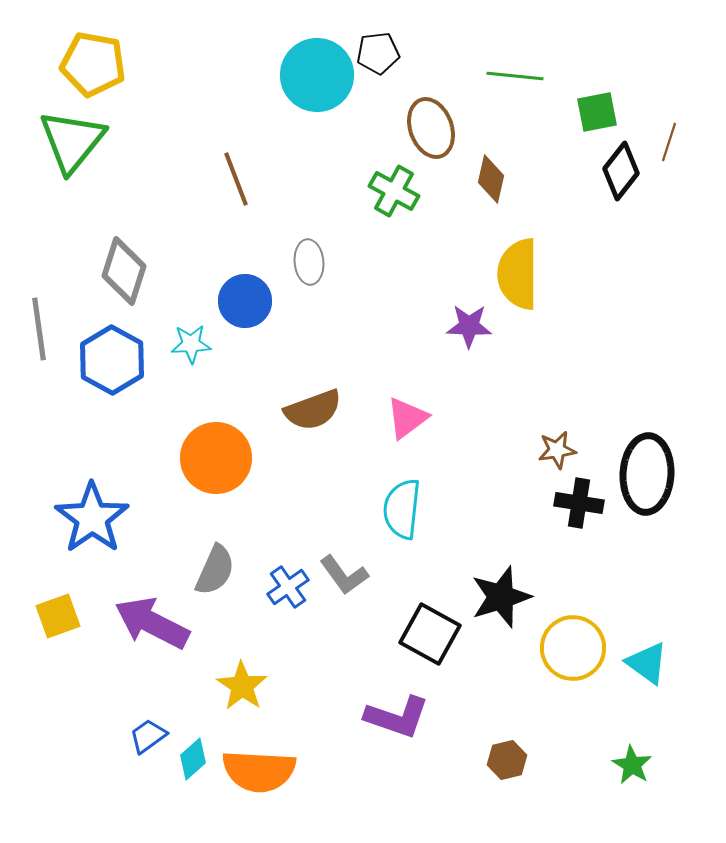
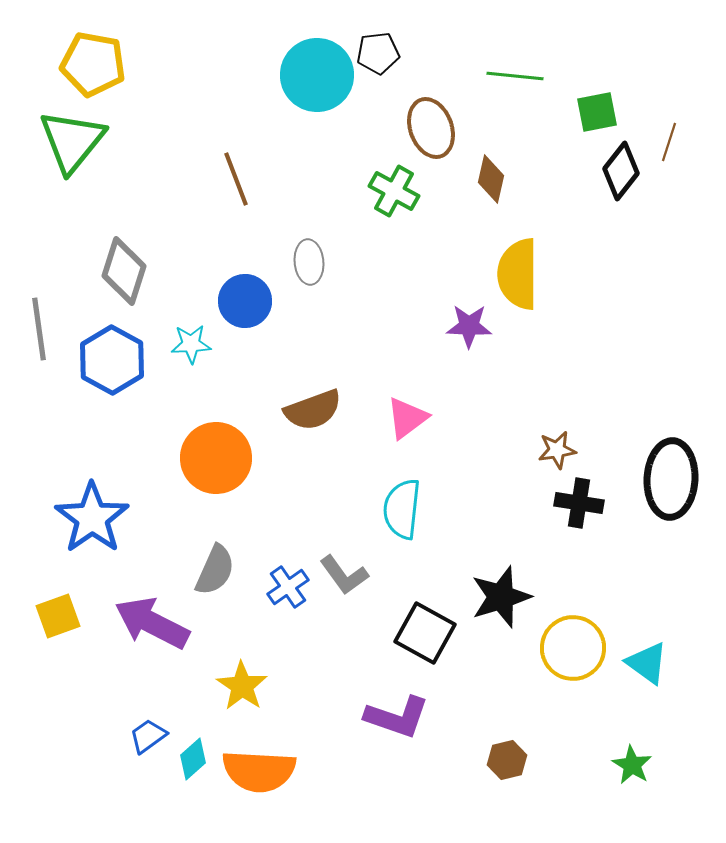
black ellipse at (647, 474): moved 24 px right, 5 px down
black square at (430, 634): moved 5 px left, 1 px up
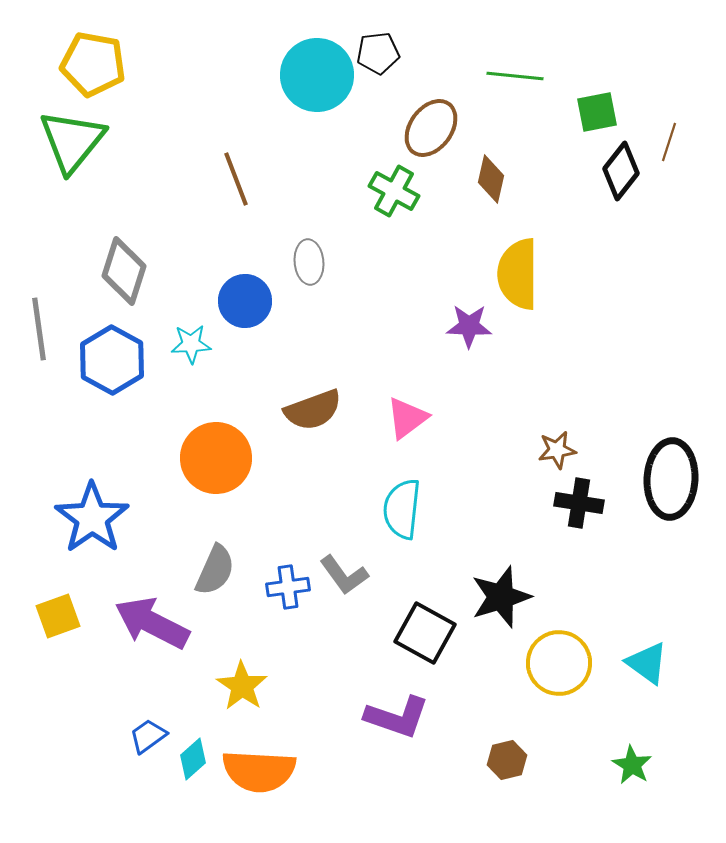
brown ellipse at (431, 128): rotated 56 degrees clockwise
blue cross at (288, 587): rotated 27 degrees clockwise
yellow circle at (573, 648): moved 14 px left, 15 px down
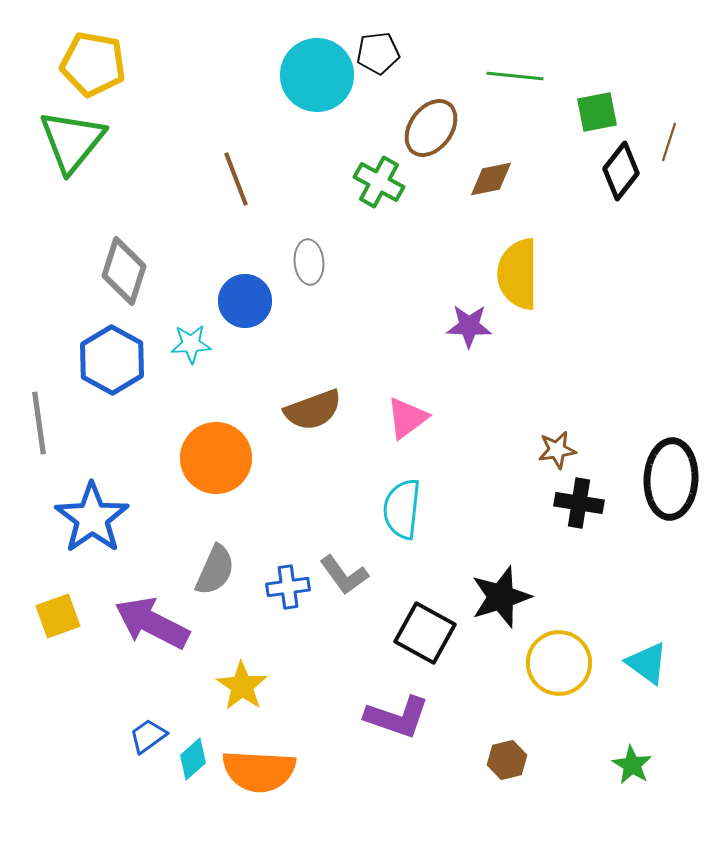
brown diamond at (491, 179): rotated 66 degrees clockwise
green cross at (394, 191): moved 15 px left, 9 px up
gray line at (39, 329): moved 94 px down
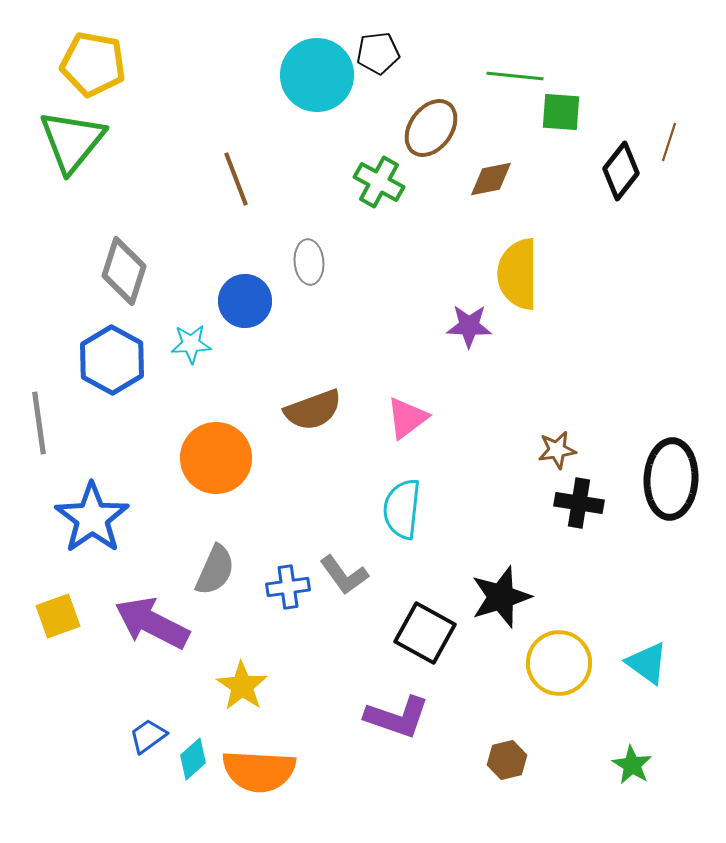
green square at (597, 112): moved 36 px left; rotated 15 degrees clockwise
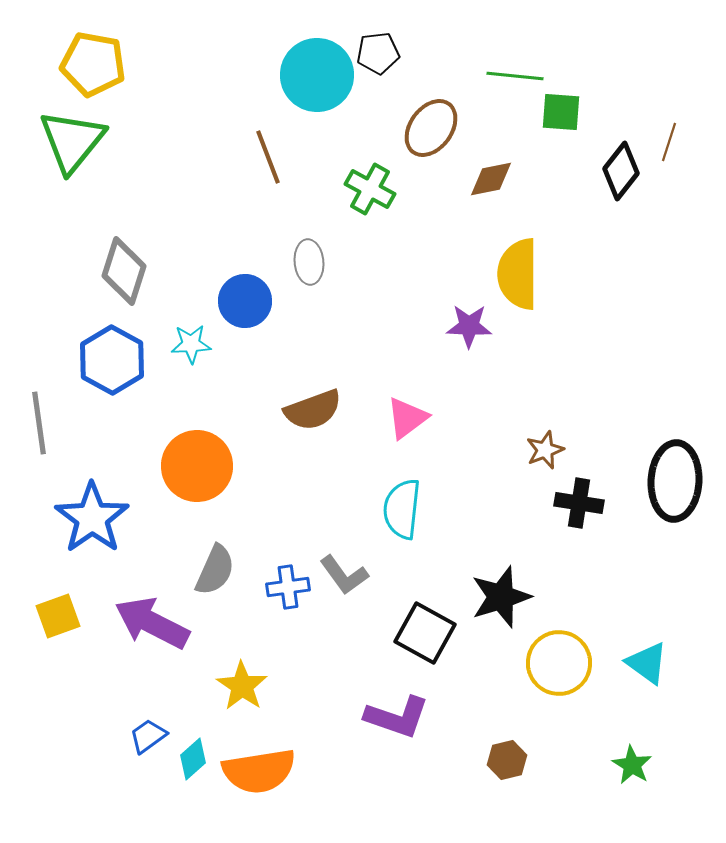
brown line at (236, 179): moved 32 px right, 22 px up
green cross at (379, 182): moved 9 px left, 7 px down
brown star at (557, 450): moved 12 px left; rotated 12 degrees counterclockwise
orange circle at (216, 458): moved 19 px left, 8 px down
black ellipse at (671, 479): moved 4 px right, 2 px down
orange semicircle at (259, 771): rotated 12 degrees counterclockwise
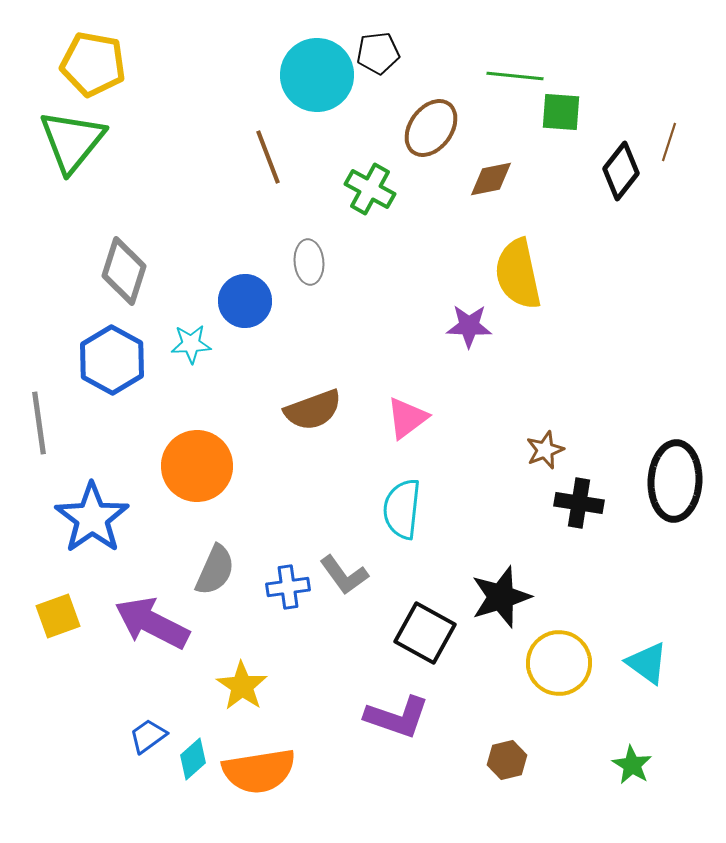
yellow semicircle at (518, 274): rotated 12 degrees counterclockwise
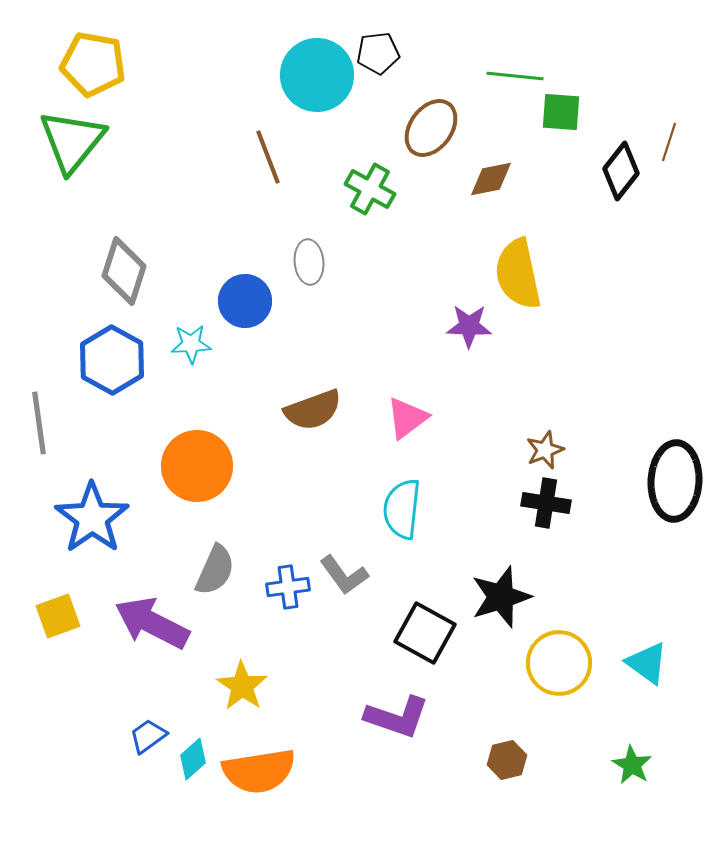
black cross at (579, 503): moved 33 px left
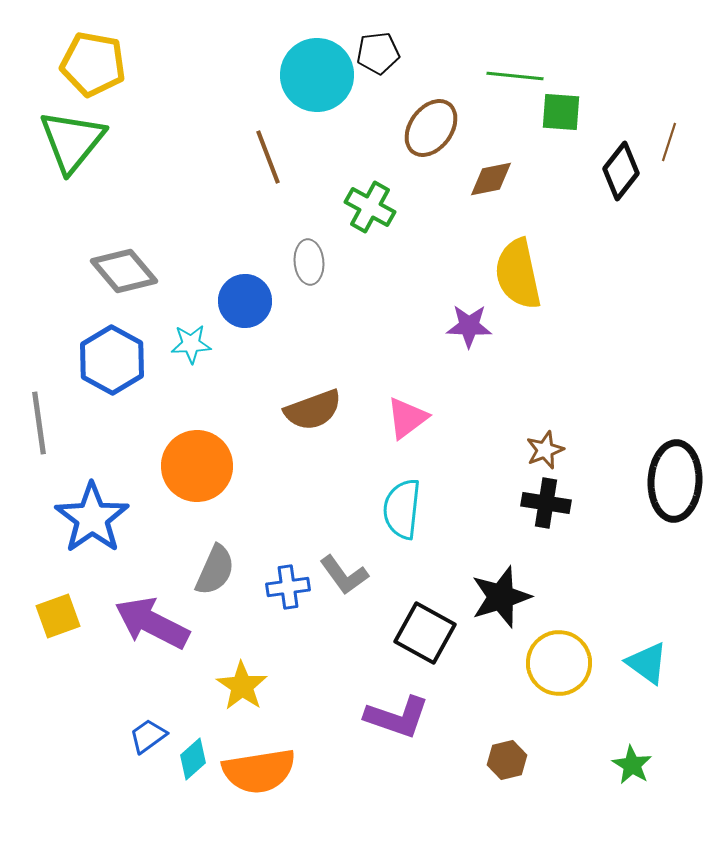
green cross at (370, 189): moved 18 px down
gray diamond at (124, 271): rotated 58 degrees counterclockwise
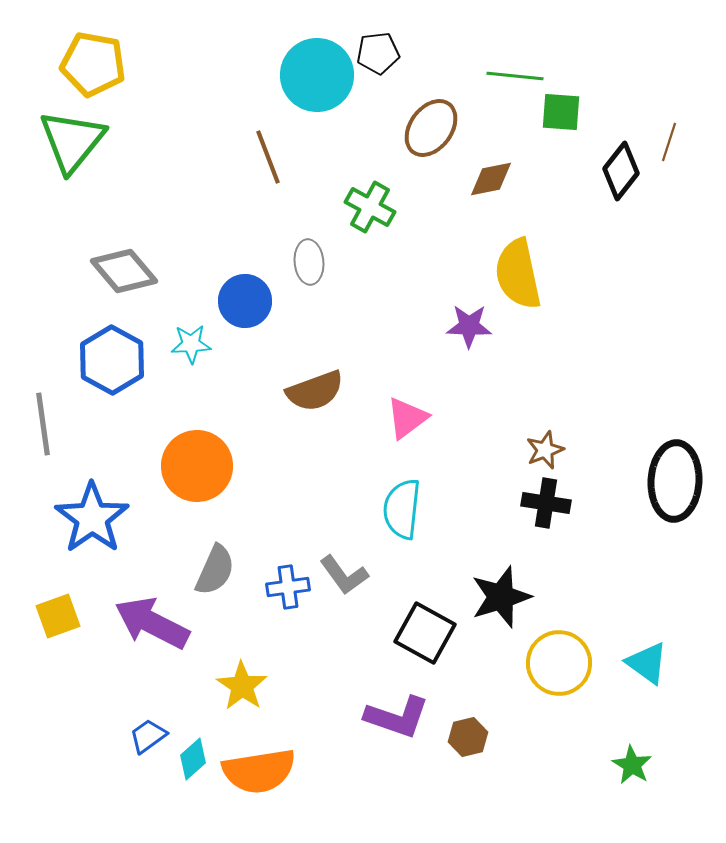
brown semicircle at (313, 410): moved 2 px right, 19 px up
gray line at (39, 423): moved 4 px right, 1 px down
brown hexagon at (507, 760): moved 39 px left, 23 px up
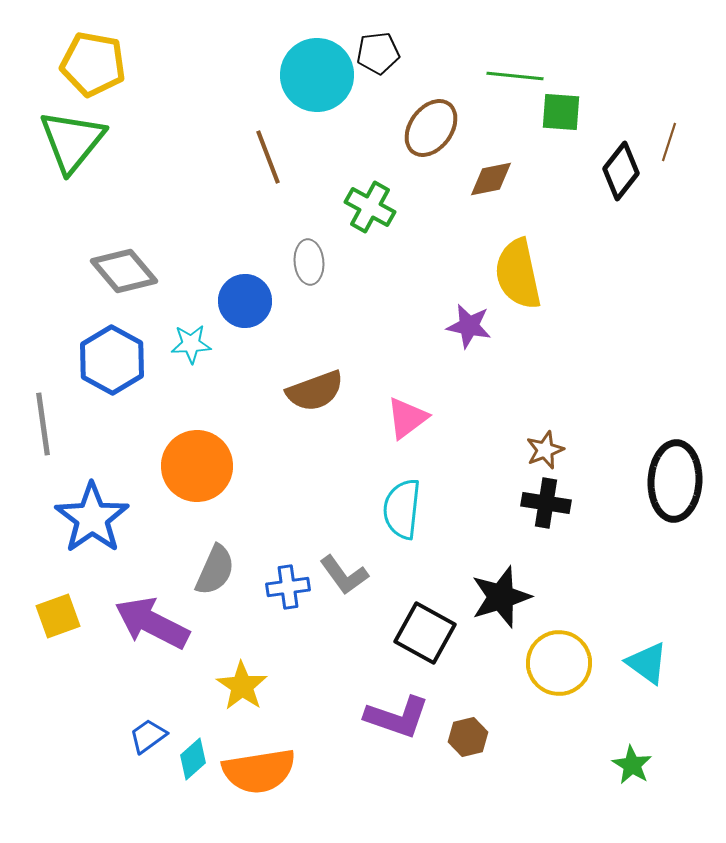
purple star at (469, 326): rotated 9 degrees clockwise
